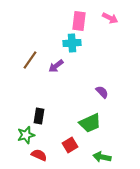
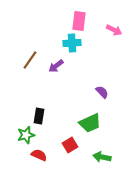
pink arrow: moved 4 px right, 12 px down
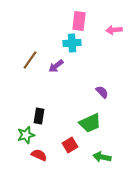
pink arrow: rotated 147 degrees clockwise
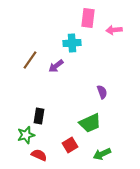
pink rectangle: moved 9 px right, 3 px up
purple semicircle: rotated 24 degrees clockwise
green arrow: moved 3 px up; rotated 36 degrees counterclockwise
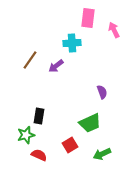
pink arrow: rotated 70 degrees clockwise
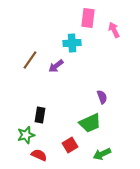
purple semicircle: moved 5 px down
black rectangle: moved 1 px right, 1 px up
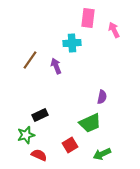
purple arrow: rotated 105 degrees clockwise
purple semicircle: rotated 32 degrees clockwise
black rectangle: rotated 56 degrees clockwise
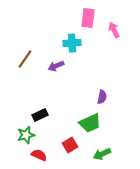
brown line: moved 5 px left, 1 px up
purple arrow: rotated 91 degrees counterclockwise
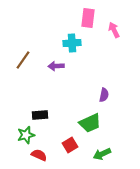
brown line: moved 2 px left, 1 px down
purple arrow: rotated 21 degrees clockwise
purple semicircle: moved 2 px right, 2 px up
black rectangle: rotated 21 degrees clockwise
